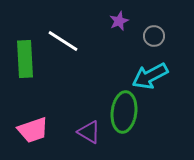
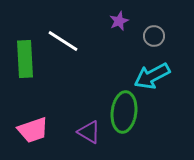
cyan arrow: moved 2 px right
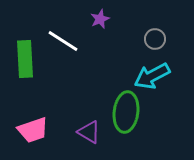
purple star: moved 19 px left, 2 px up
gray circle: moved 1 px right, 3 px down
green ellipse: moved 2 px right
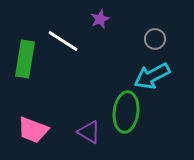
green rectangle: rotated 12 degrees clockwise
pink trapezoid: rotated 40 degrees clockwise
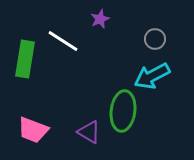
green ellipse: moved 3 px left, 1 px up
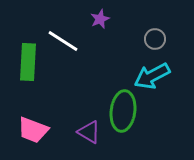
green rectangle: moved 3 px right, 3 px down; rotated 6 degrees counterclockwise
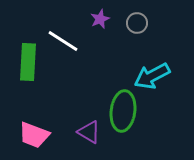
gray circle: moved 18 px left, 16 px up
pink trapezoid: moved 1 px right, 5 px down
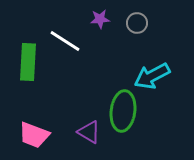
purple star: rotated 18 degrees clockwise
white line: moved 2 px right
